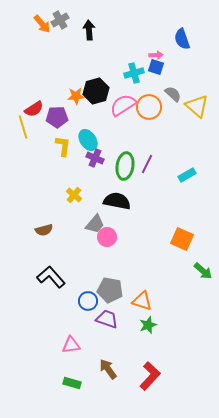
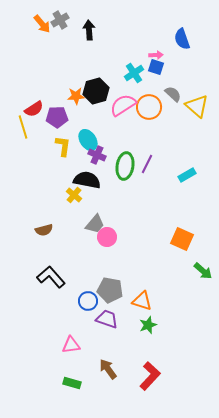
cyan cross: rotated 18 degrees counterclockwise
purple cross: moved 2 px right, 3 px up
black semicircle: moved 30 px left, 21 px up
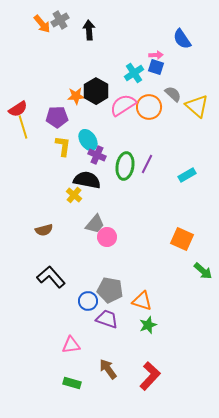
blue semicircle: rotated 15 degrees counterclockwise
black hexagon: rotated 15 degrees counterclockwise
red semicircle: moved 16 px left
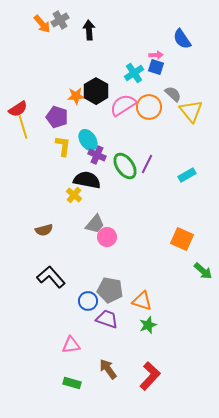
yellow triangle: moved 6 px left, 5 px down; rotated 10 degrees clockwise
purple pentagon: rotated 20 degrees clockwise
green ellipse: rotated 44 degrees counterclockwise
